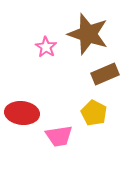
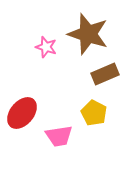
pink star: rotated 15 degrees counterclockwise
red ellipse: rotated 56 degrees counterclockwise
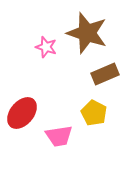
brown star: moved 1 px left, 1 px up
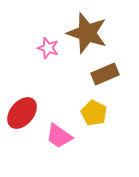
pink star: moved 2 px right, 1 px down
pink trapezoid: rotated 44 degrees clockwise
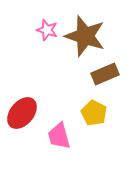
brown star: moved 2 px left, 3 px down
pink star: moved 1 px left, 18 px up
pink trapezoid: rotated 40 degrees clockwise
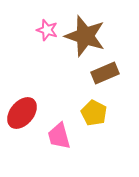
brown rectangle: moved 1 px up
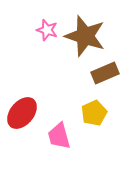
yellow pentagon: rotated 20 degrees clockwise
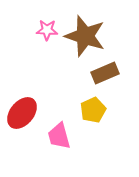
pink star: rotated 15 degrees counterclockwise
yellow pentagon: moved 1 px left, 3 px up
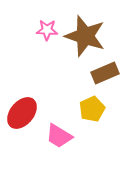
yellow pentagon: moved 1 px left, 1 px up
pink trapezoid: rotated 44 degrees counterclockwise
